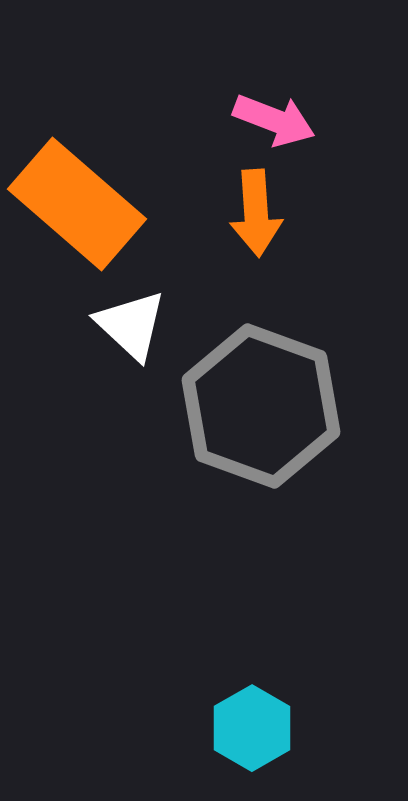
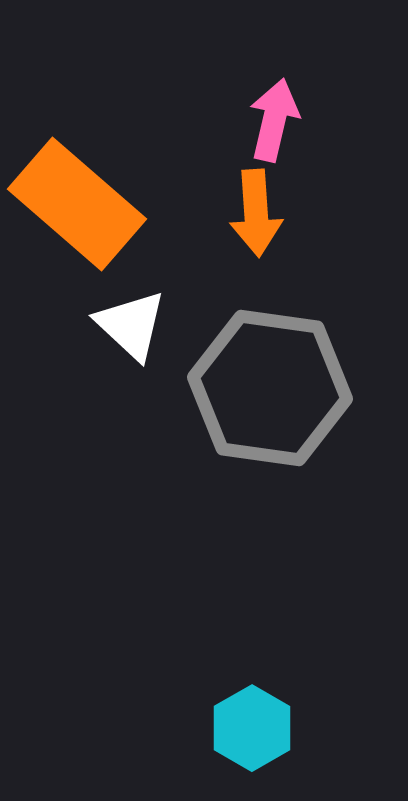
pink arrow: rotated 98 degrees counterclockwise
gray hexagon: moved 9 px right, 18 px up; rotated 12 degrees counterclockwise
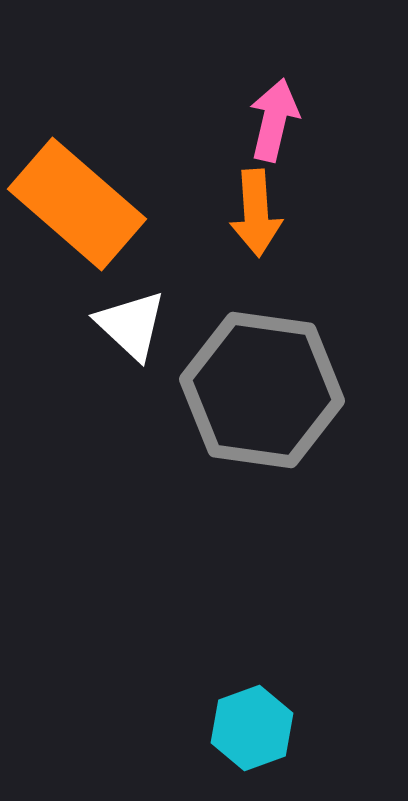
gray hexagon: moved 8 px left, 2 px down
cyan hexagon: rotated 10 degrees clockwise
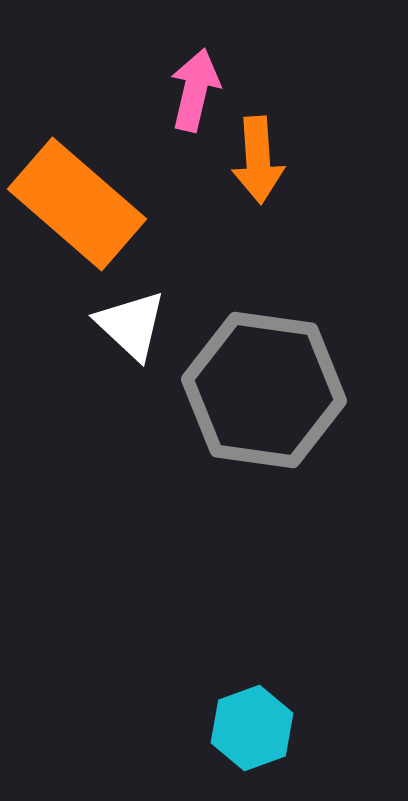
pink arrow: moved 79 px left, 30 px up
orange arrow: moved 2 px right, 53 px up
gray hexagon: moved 2 px right
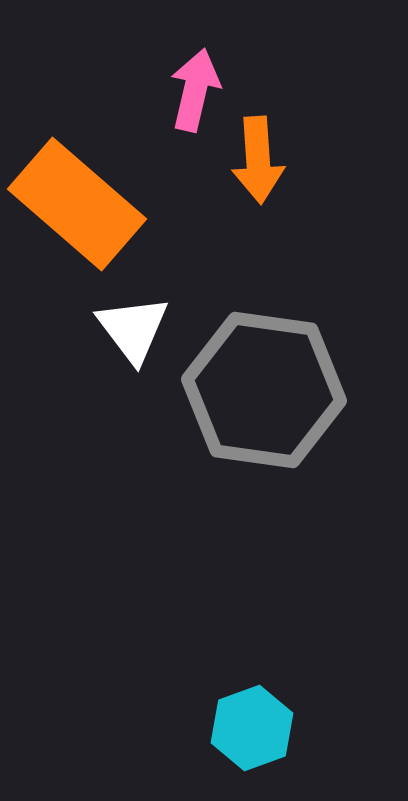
white triangle: moved 2 px right, 4 px down; rotated 10 degrees clockwise
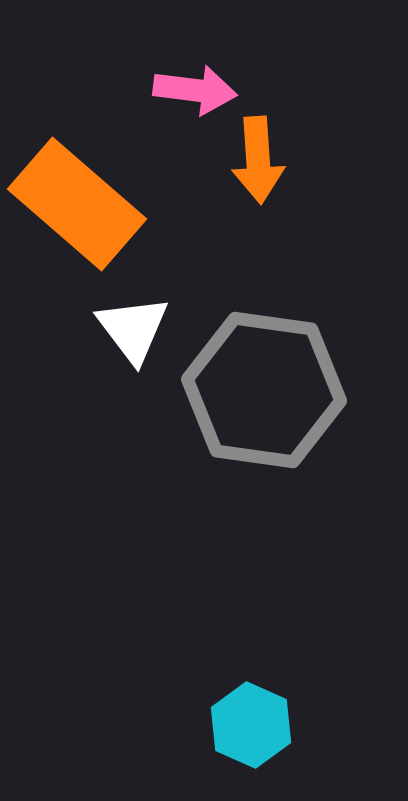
pink arrow: rotated 84 degrees clockwise
cyan hexagon: moved 1 px left, 3 px up; rotated 16 degrees counterclockwise
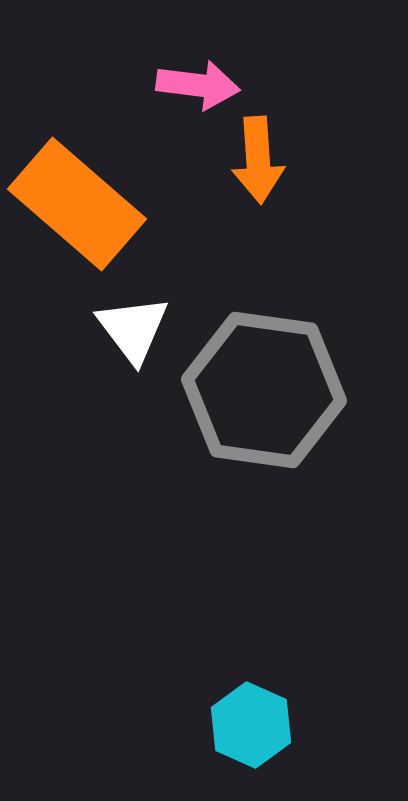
pink arrow: moved 3 px right, 5 px up
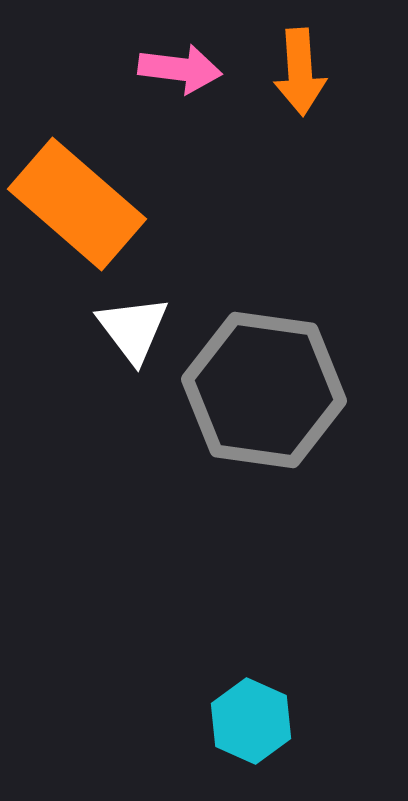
pink arrow: moved 18 px left, 16 px up
orange arrow: moved 42 px right, 88 px up
cyan hexagon: moved 4 px up
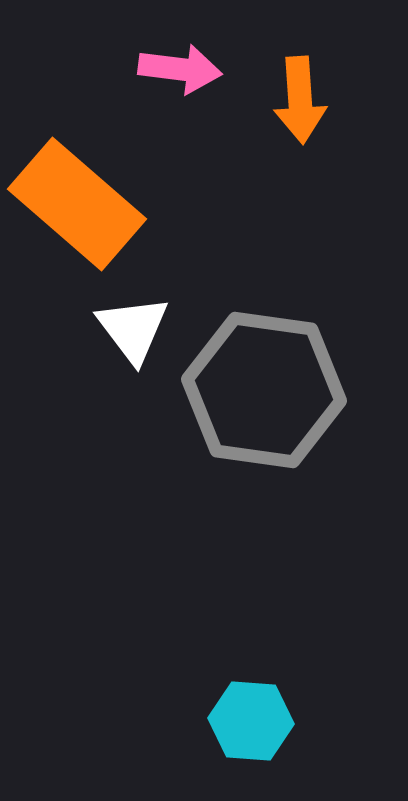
orange arrow: moved 28 px down
cyan hexagon: rotated 20 degrees counterclockwise
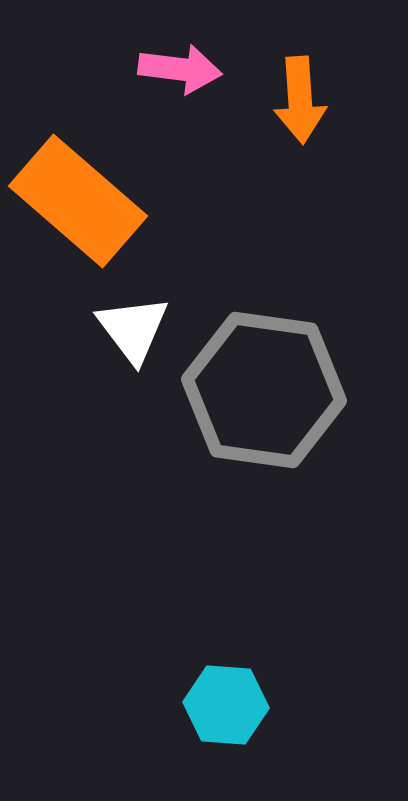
orange rectangle: moved 1 px right, 3 px up
cyan hexagon: moved 25 px left, 16 px up
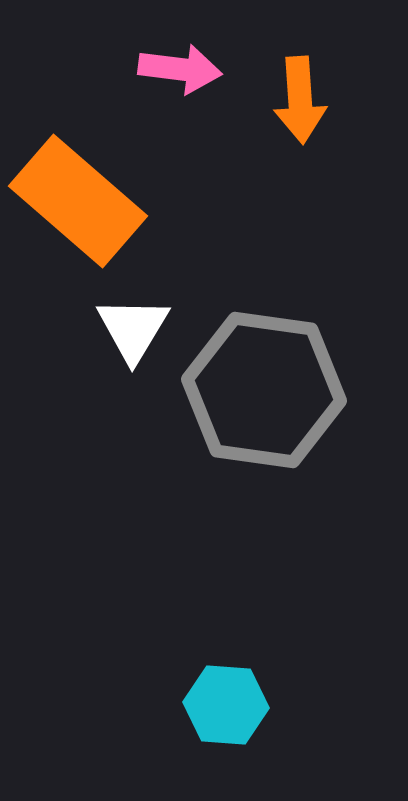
white triangle: rotated 8 degrees clockwise
